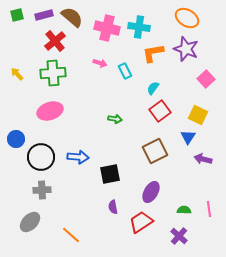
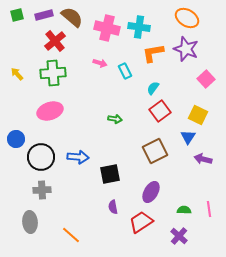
gray ellipse: rotated 50 degrees counterclockwise
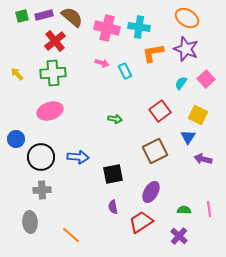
green square: moved 5 px right, 1 px down
pink arrow: moved 2 px right
cyan semicircle: moved 28 px right, 5 px up
black square: moved 3 px right
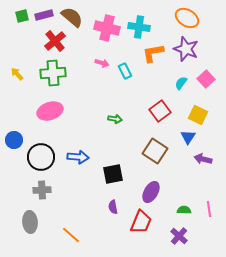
blue circle: moved 2 px left, 1 px down
brown square: rotated 30 degrees counterclockwise
red trapezoid: rotated 145 degrees clockwise
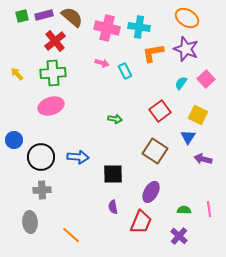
pink ellipse: moved 1 px right, 5 px up
black square: rotated 10 degrees clockwise
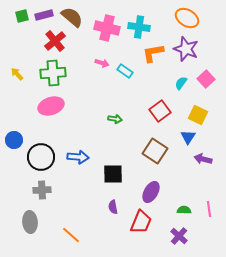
cyan rectangle: rotated 28 degrees counterclockwise
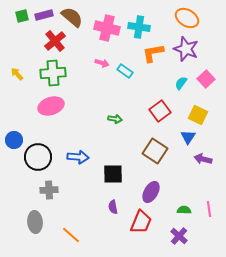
black circle: moved 3 px left
gray cross: moved 7 px right
gray ellipse: moved 5 px right
